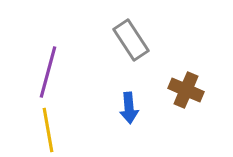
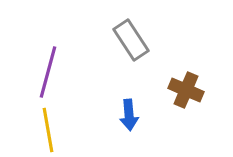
blue arrow: moved 7 px down
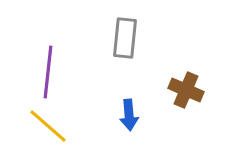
gray rectangle: moved 6 px left, 2 px up; rotated 39 degrees clockwise
purple line: rotated 9 degrees counterclockwise
yellow line: moved 4 px up; rotated 39 degrees counterclockwise
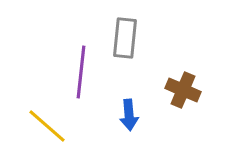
purple line: moved 33 px right
brown cross: moved 3 px left
yellow line: moved 1 px left
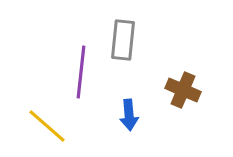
gray rectangle: moved 2 px left, 2 px down
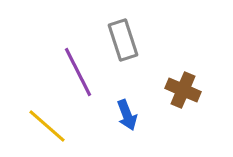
gray rectangle: rotated 24 degrees counterclockwise
purple line: moved 3 px left; rotated 33 degrees counterclockwise
blue arrow: moved 2 px left; rotated 16 degrees counterclockwise
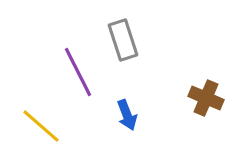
brown cross: moved 23 px right, 8 px down
yellow line: moved 6 px left
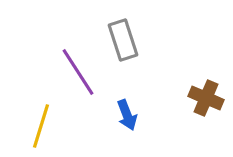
purple line: rotated 6 degrees counterclockwise
yellow line: rotated 66 degrees clockwise
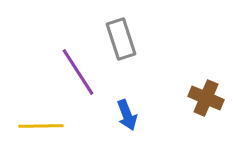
gray rectangle: moved 2 px left, 1 px up
yellow line: rotated 72 degrees clockwise
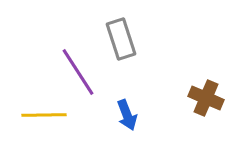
yellow line: moved 3 px right, 11 px up
